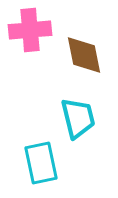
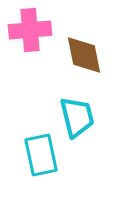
cyan trapezoid: moved 1 px left, 1 px up
cyan rectangle: moved 8 px up
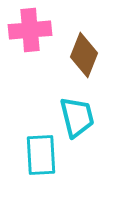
brown diamond: rotated 33 degrees clockwise
cyan rectangle: rotated 9 degrees clockwise
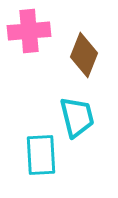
pink cross: moved 1 px left, 1 px down
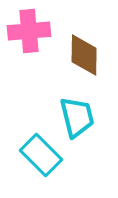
brown diamond: rotated 21 degrees counterclockwise
cyan rectangle: rotated 42 degrees counterclockwise
